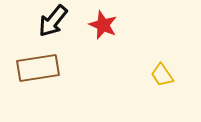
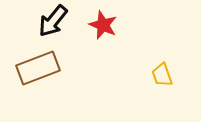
brown rectangle: rotated 12 degrees counterclockwise
yellow trapezoid: rotated 15 degrees clockwise
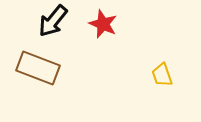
red star: moved 1 px up
brown rectangle: rotated 42 degrees clockwise
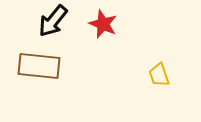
brown rectangle: moved 1 px right, 2 px up; rotated 15 degrees counterclockwise
yellow trapezoid: moved 3 px left
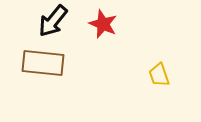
brown rectangle: moved 4 px right, 3 px up
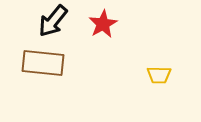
red star: rotated 20 degrees clockwise
yellow trapezoid: rotated 70 degrees counterclockwise
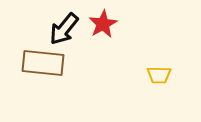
black arrow: moved 11 px right, 8 px down
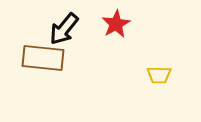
red star: moved 13 px right
brown rectangle: moved 5 px up
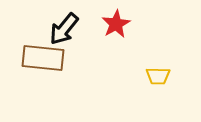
yellow trapezoid: moved 1 px left, 1 px down
